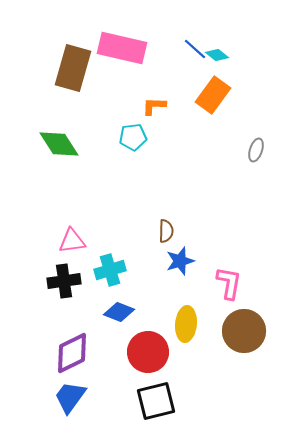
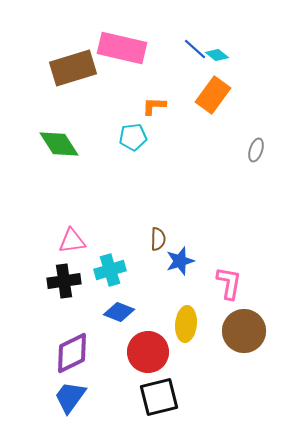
brown rectangle: rotated 57 degrees clockwise
brown semicircle: moved 8 px left, 8 px down
black square: moved 3 px right, 4 px up
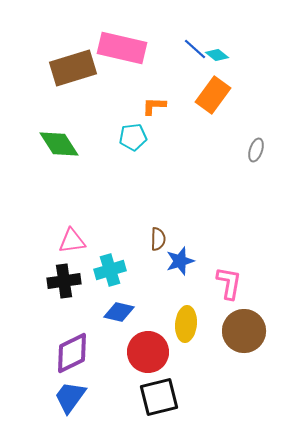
blue diamond: rotated 8 degrees counterclockwise
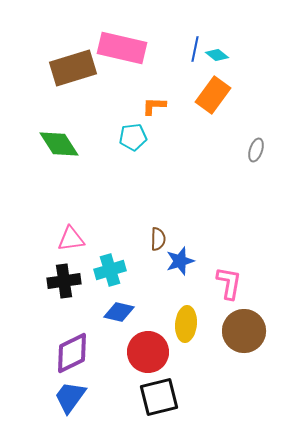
blue line: rotated 60 degrees clockwise
pink triangle: moved 1 px left, 2 px up
